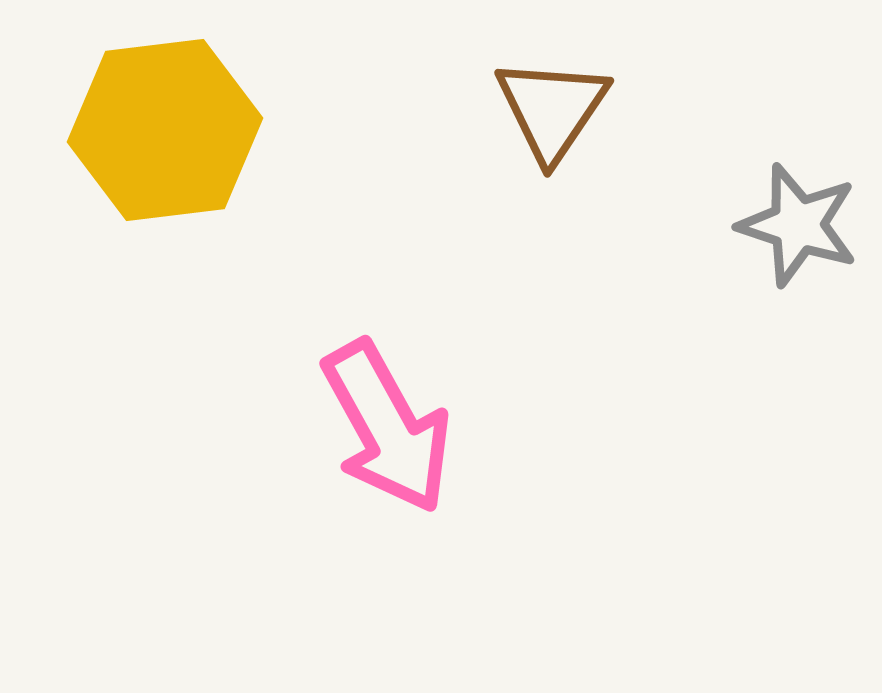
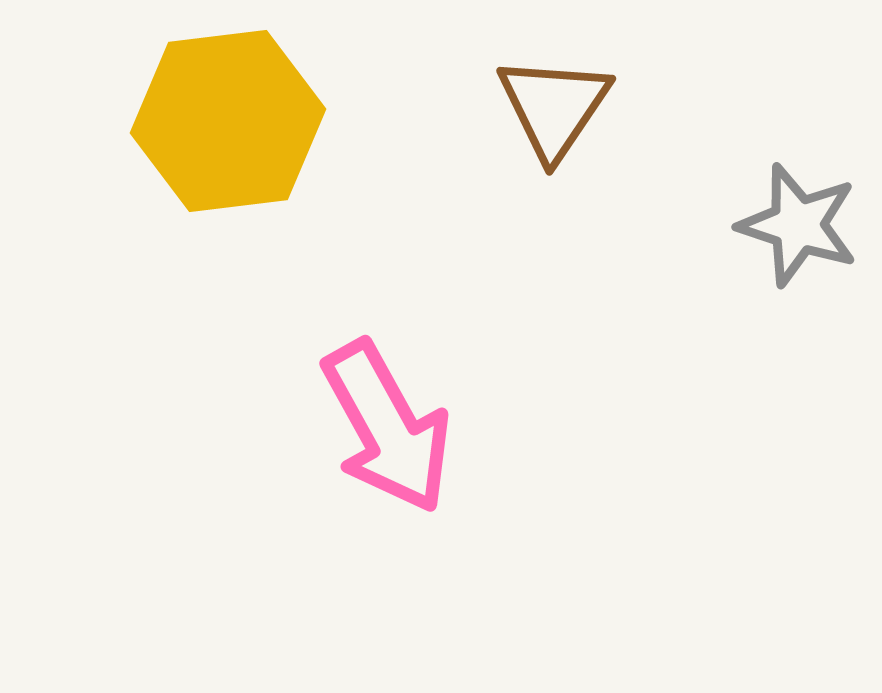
brown triangle: moved 2 px right, 2 px up
yellow hexagon: moved 63 px right, 9 px up
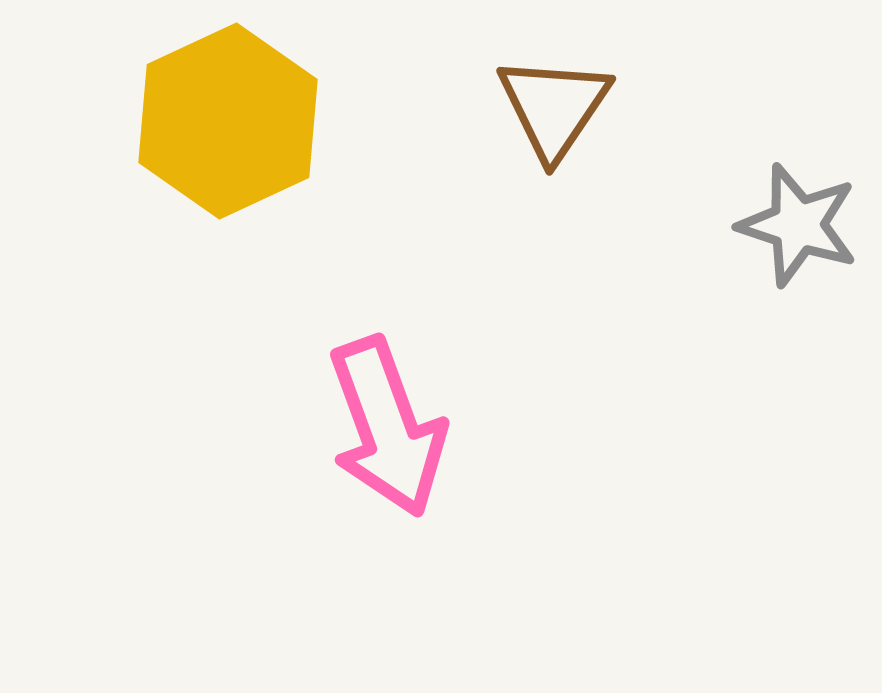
yellow hexagon: rotated 18 degrees counterclockwise
pink arrow: rotated 9 degrees clockwise
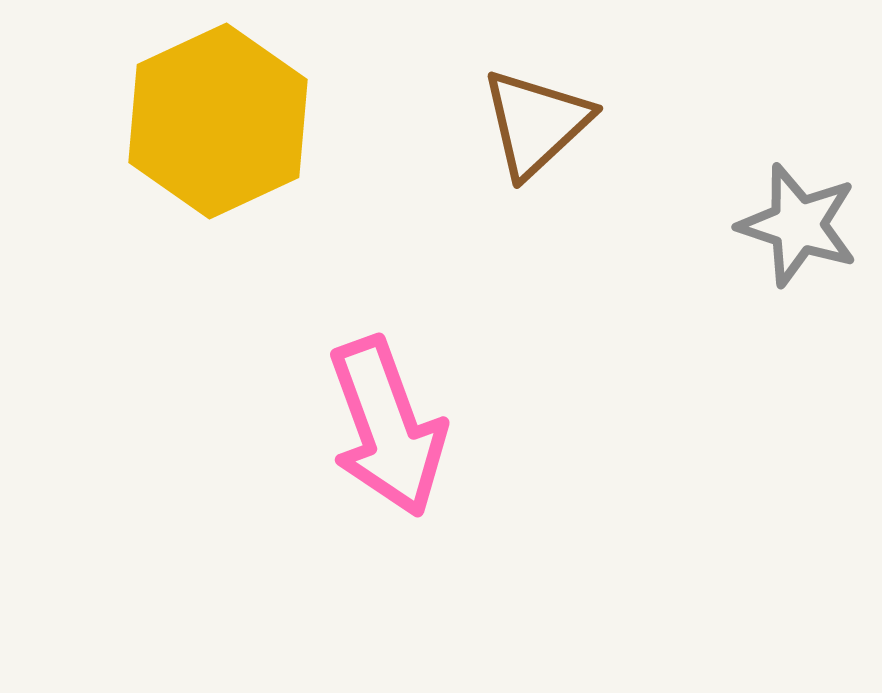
brown triangle: moved 18 px left, 16 px down; rotated 13 degrees clockwise
yellow hexagon: moved 10 px left
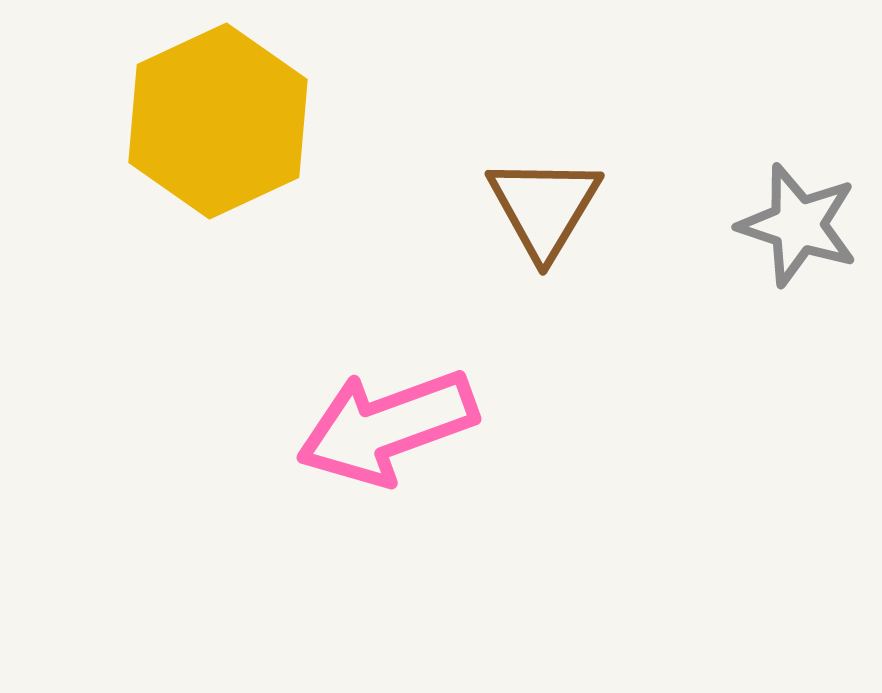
brown triangle: moved 8 px right, 84 px down; rotated 16 degrees counterclockwise
pink arrow: rotated 90 degrees clockwise
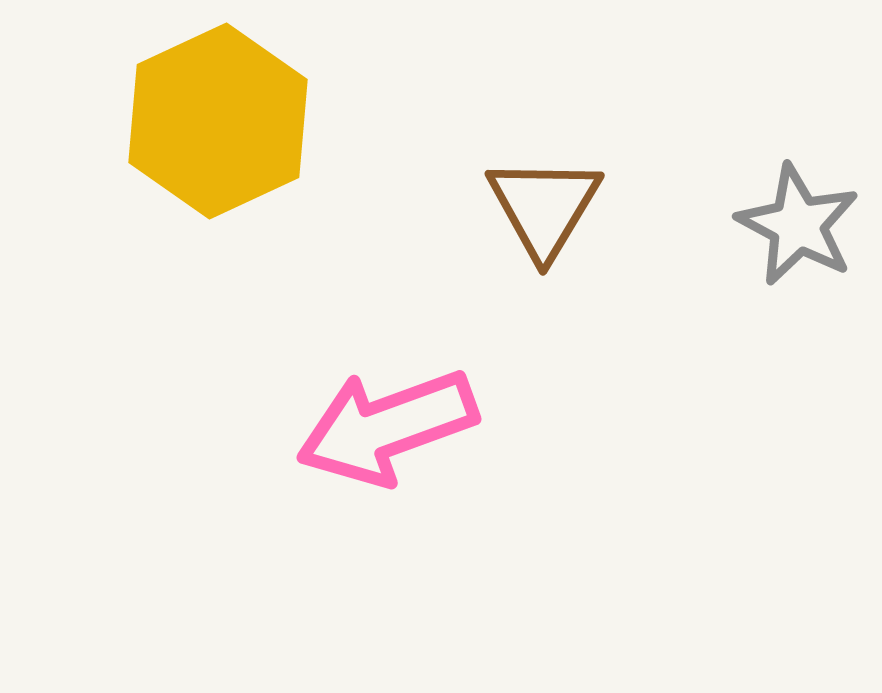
gray star: rotated 10 degrees clockwise
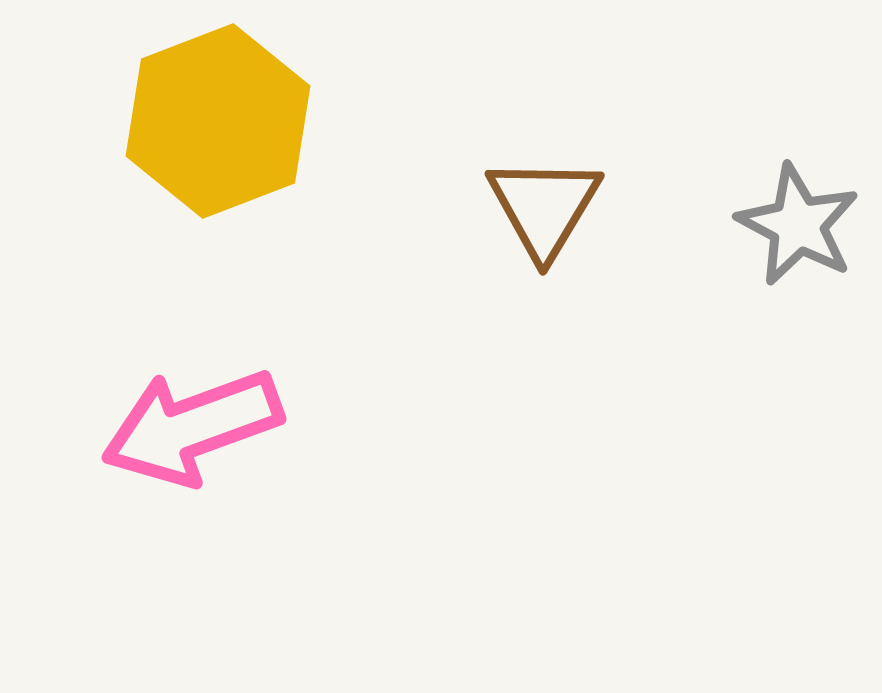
yellow hexagon: rotated 4 degrees clockwise
pink arrow: moved 195 px left
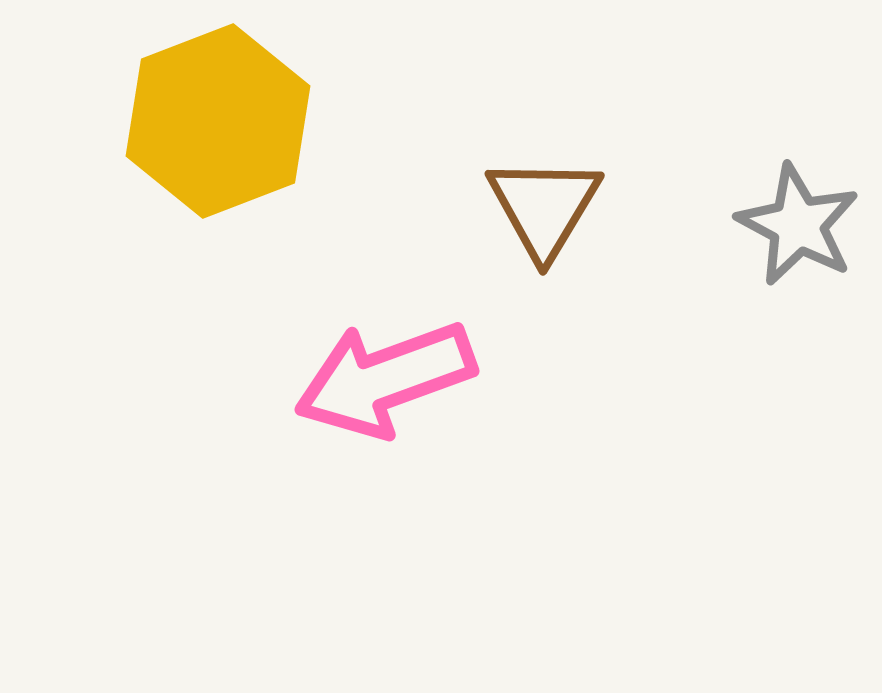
pink arrow: moved 193 px right, 48 px up
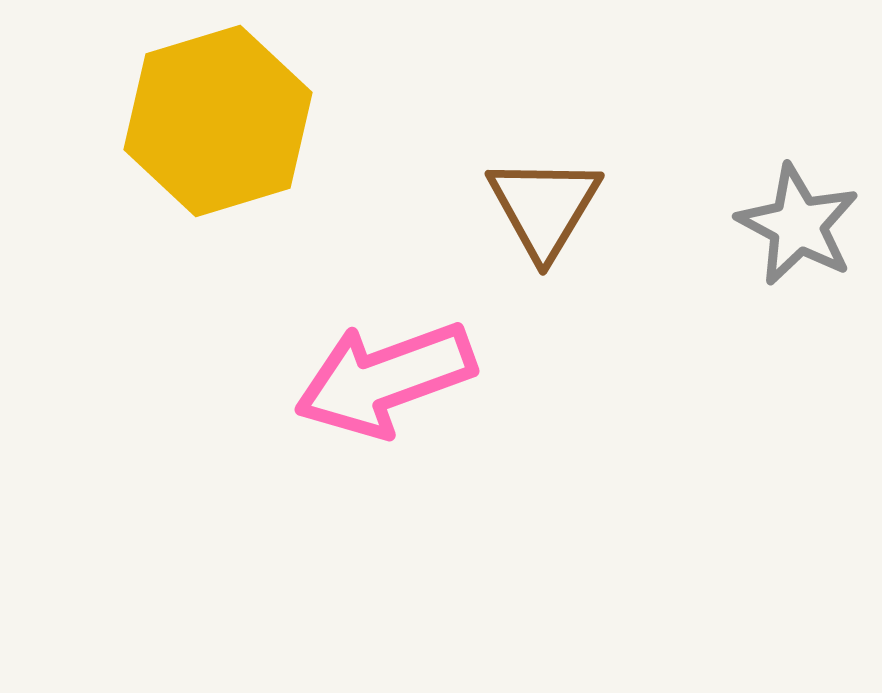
yellow hexagon: rotated 4 degrees clockwise
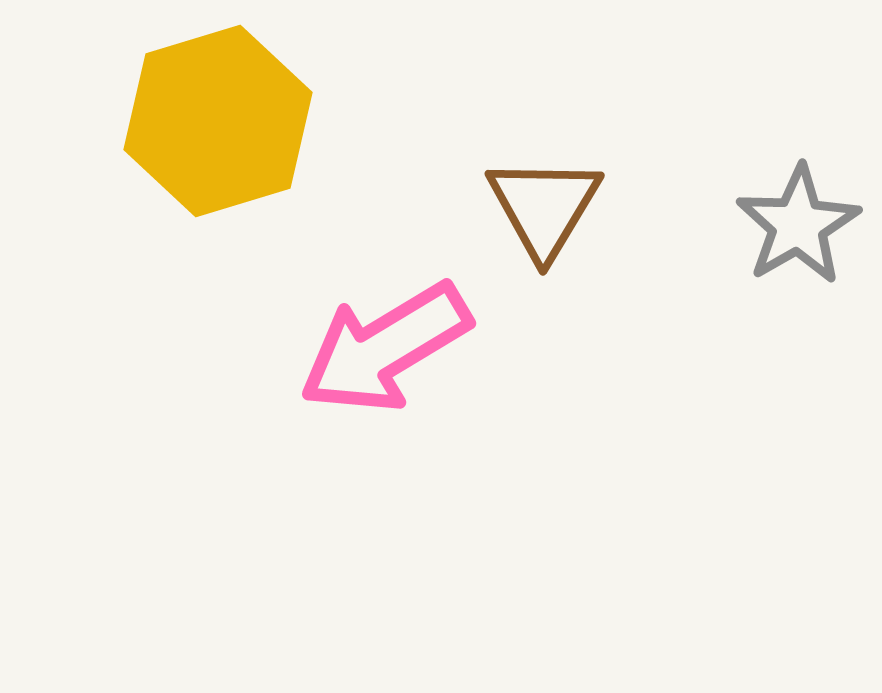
gray star: rotated 14 degrees clockwise
pink arrow: moved 31 px up; rotated 11 degrees counterclockwise
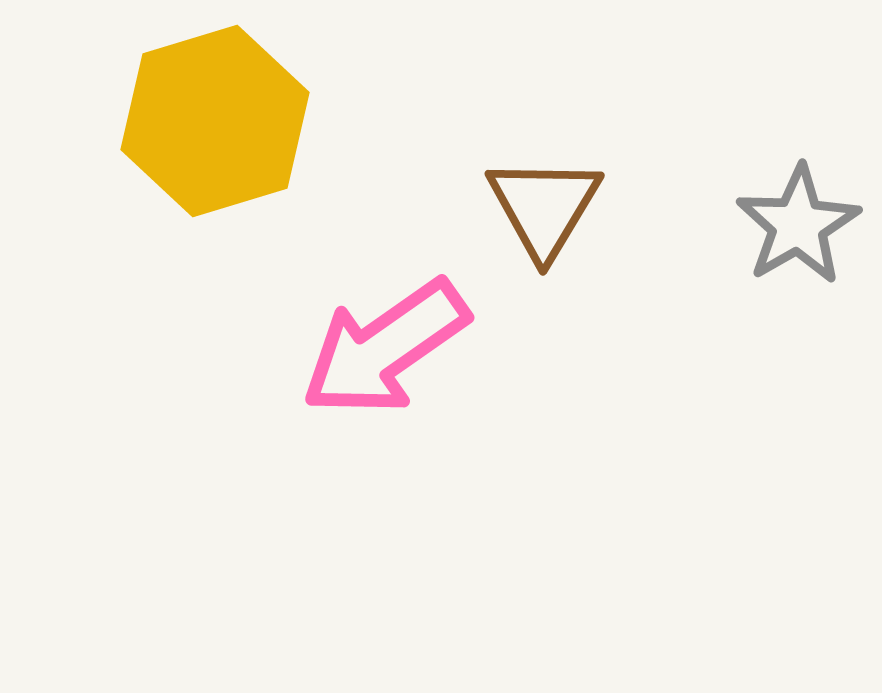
yellow hexagon: moved 3 px left
pink arrow: rotated 4 degrees counterclockwise
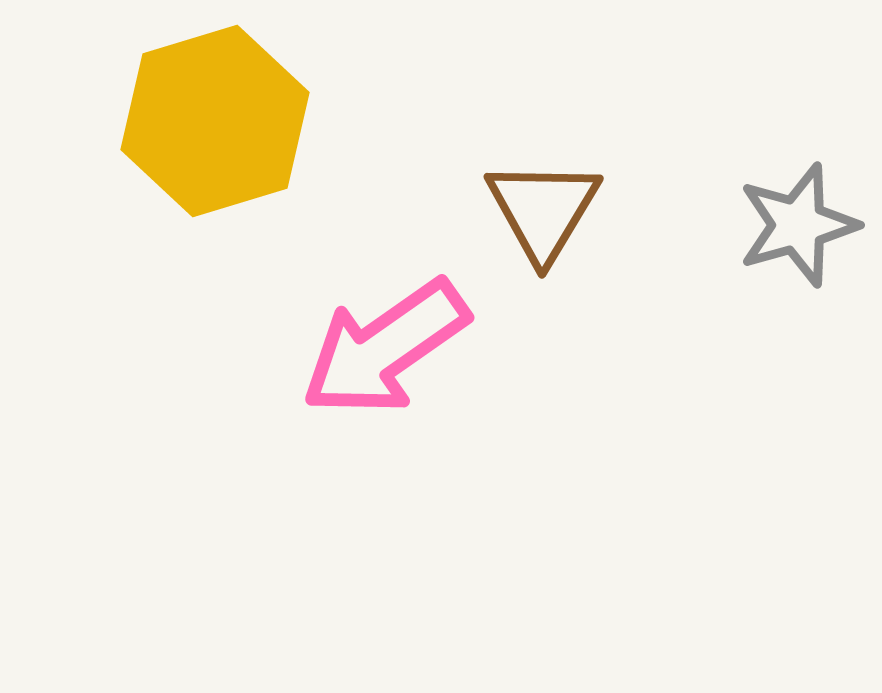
brown triangle: moved 1 px left, 3 px down
gray star: rotated 14 degrees clockwise
